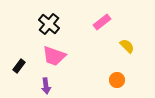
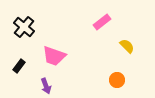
black cross: moved 25 px left, 3 px down
purple arrow: rotated 14 degrees counterclockwise
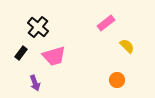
pink rectangle: moved 4 px right, 1 px down
black cross: moved 14 px right
pink trapezoid: rotated 35 degrees counterclockwise
black rectangle: moved 2 px right, 13 px up
purple arrow: moved 11 px left, 3 px up
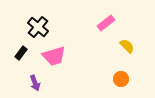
orange circle: moved 4 px right, 1 px up
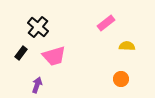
yellow semicircle: rotated 42 degrees counterclockwise
purple arrow: moved 2 px right, 2 px down; rotated 140 degrees counterclockwise
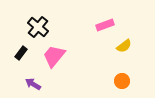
pink rectangle: moved 1 px left, 2 px down; rotated 18 degrees clockwise
yellow semicircle: moved 3 px left; rotated 140 degrees clockwise
pink trapezoid: rotated 145 degrees clockwise
orange circle: moved 1 px right, 2 px down
purple arrow: moved 4 px left, 1 px up; rotated 77 degrees counterclockwise
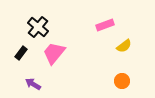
pink trapezoid: moved 3 px up
